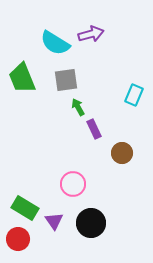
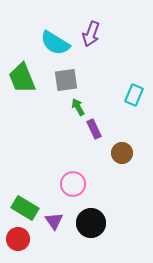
purple arrow: rotated 125 degrees clockwise
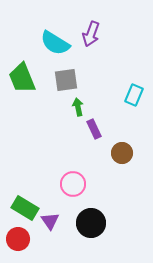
green arrow: rotated 18 degrees clockwise
purple triangle: moved 4 px left
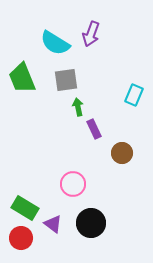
purple triangle: moved 3 px right, 3 px down; rotated 18 degrees counterclockwise
red circle: moved 3 px right, 1 px up
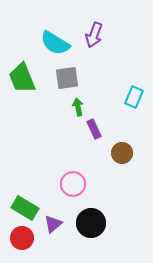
purple arrow: moved 3 px right, 1 px down
gray square: moved 1 px right, 2 px up
cyan rectangle: moved 2 px down
purple triangle: rotated 42 degrees clockwise
red circle: moved 1 px right
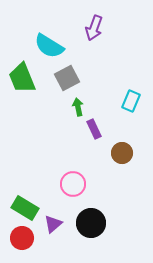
purple arrow: moved 7 px up
cyan semicircle: moved 6 px left, 3 px down
gray square: rotated 20 degrees counterclockwise
cyan rectangle: moved 3 px left, 4 px down
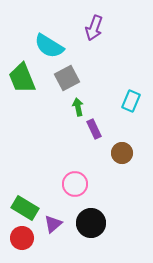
pink circle: moved 2 px right
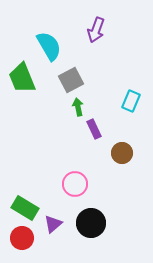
purple arrow: moved 2 px right, 2 px down
cyan semicircle: rotated 152 degrees counterclockwise
gray square: moved 4 px right, 2 px down
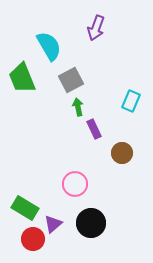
purple arrow: moved 2 px up
red circle: moved 11 px right, 1 px down
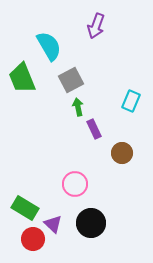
purple arrow: moved 2 px up
purple triangle: rotated 36 degrees counterclockwise
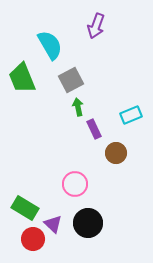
cyan semicircle: moved 1 px right, 1 px up
cyan rectangle: moved 14 px down; rotated 45 degrees clockwise
brown circle: moved 6 px left
black circle: moved 3 px left
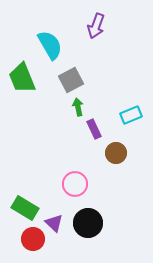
purple triangle: moved 1 px right, 1 px up
